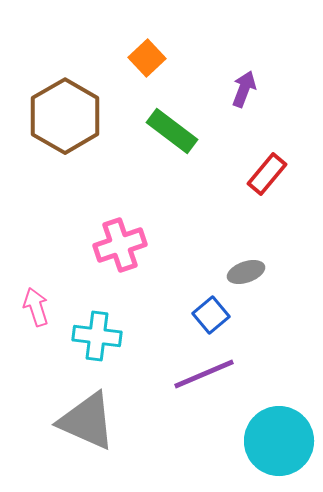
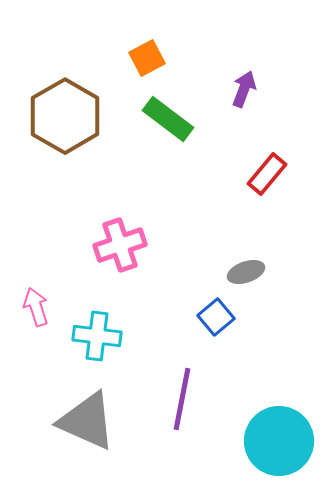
orange square: rotated 15 degrees clockwise
green rectangle: moved 4 px left, 12 px up
blue square: moved 5 px right, 2 px down
purple line: moved 22 px left, 25 px down; rotated 56 degrees counterclockwise
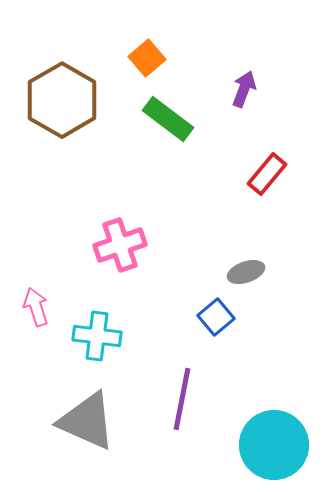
orange square: rotated 12 degrees counterclockwise
brown hexagon: moved 3 px left, 16 px up
cyan circle: moved 5 px left, 4 px down
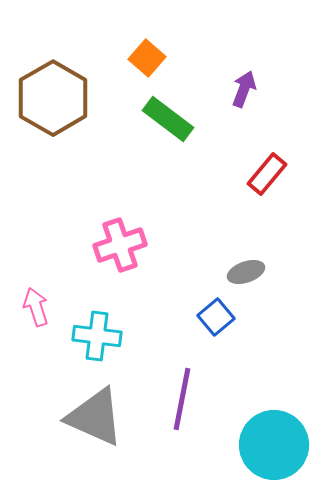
orange square: rotated 9 degrees counterclockwise
brown hexagon: moved 9 px left, 2 px up
gray triangle: moved 8 px right, 4 px up
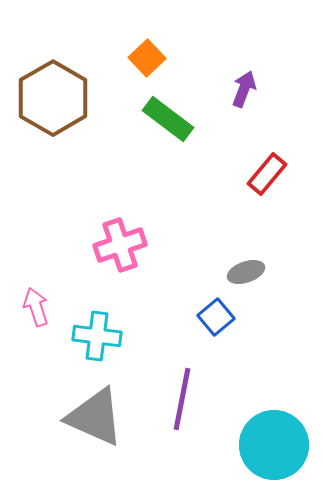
orange square: rotated 6 degrees clockwise
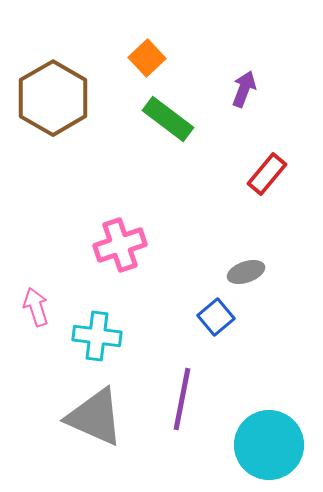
cyan circle: moved 5 px left
